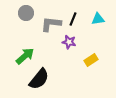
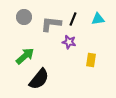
gray circle: moved 2 px left, 4 px down
yellow rectangle: rotated 48 degrees counterclockwise
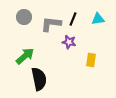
black semicircle: rotated 50 degrees counterclockwise
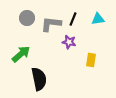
gray circle: moved 3 px right, 1 px down
green arrow: moved 4 px left, 2 px up
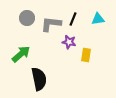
yellow rectangle: moved 5 px left, 5 px up
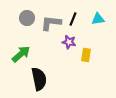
gray L-shape: moved 1 px up
